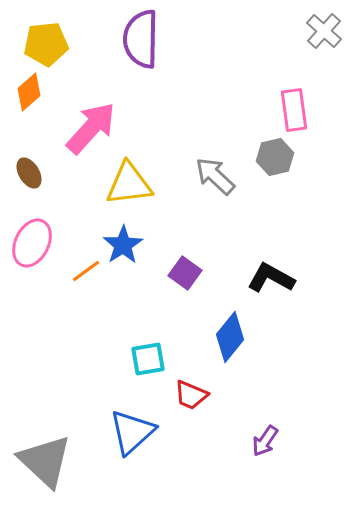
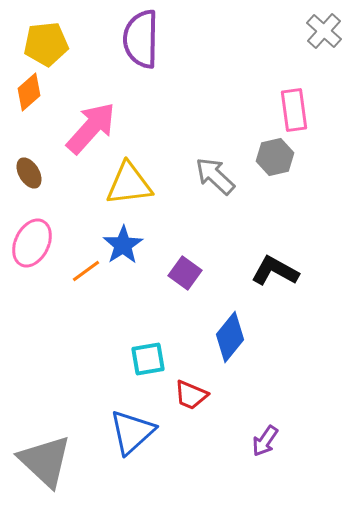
black L-shape: moved 4 px right, 7 px up
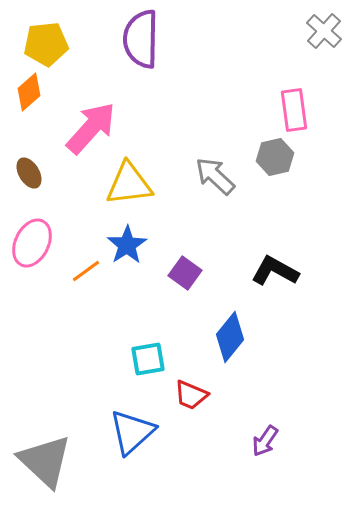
blue star: moved 4 px right
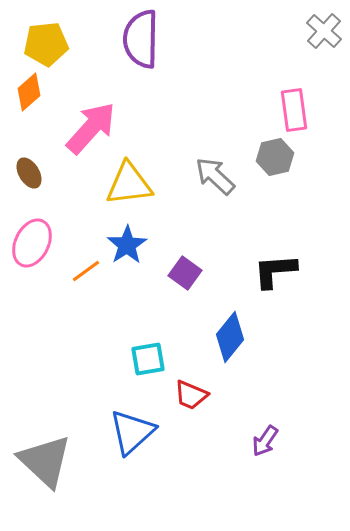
black L-shape: rotated 33 degrees counterclockwise
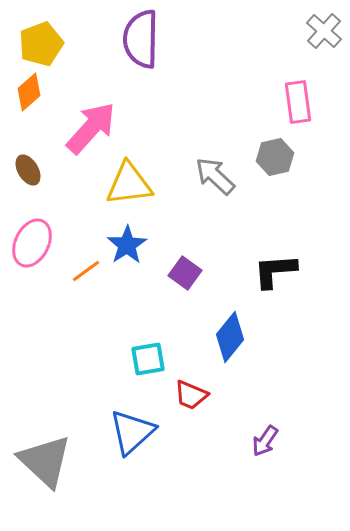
yellow pentagon: moved 5 px left; rotated 15 degrees counterclockwise
pink rectangle: moved 4 px right, 8 px up
brown ellipse: moved 1 px left, 3 px up
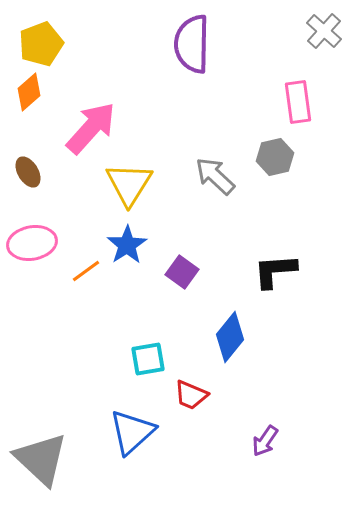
purple semicircle: moved 51 px right, 5 px down
brown ellipse: moved 2 px down
yellow triangle: rotated 51 degrees counterclockwise
pink ellipse: rotated 54 degrees clockwise
purple square: moved 3 px left, 1 px up
gray triangle: moved 4 px left, 2 px up
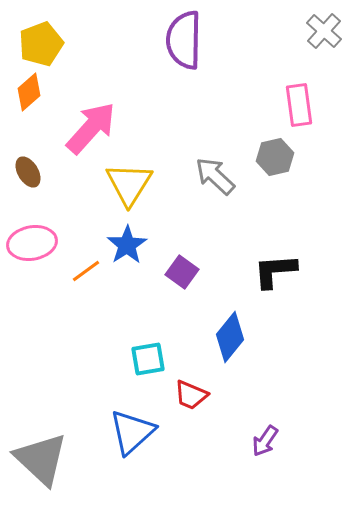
purple semicircle: moved 8 px left, 4 px up
pink rectangle: moved 1 px right, 3 px down
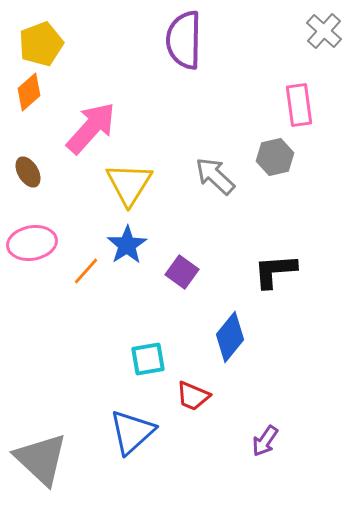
orange line: rotated 12 degrees counterclockwise
red trapezoid: moved 2 px right, 1 px down
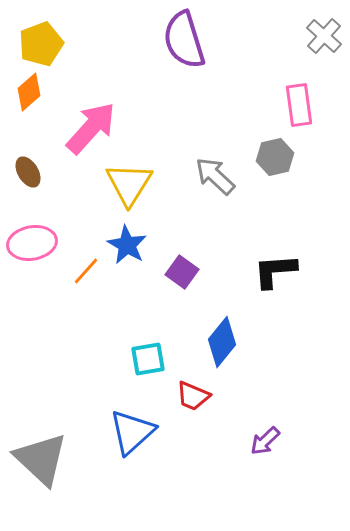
gray cross: moved 5 px down
purple semicircle: rotated 18 degrees counterclockwise
blue star: rotated 9 degrees counterclockwise
blue diamond: moved 8 px left, 5 px down
purple arrow: rotated 12 degrees clockwise
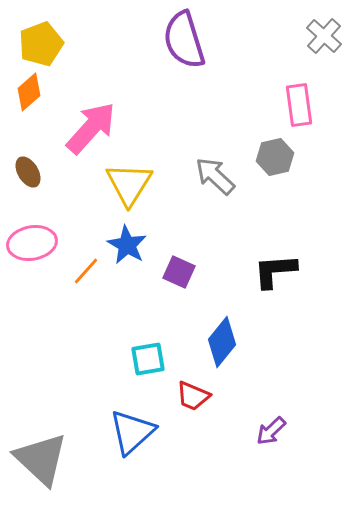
purple square: moved 3 px left; rotated 12 degrees counterclockwise
purple arrow: moved 6 px right, 10 px up
